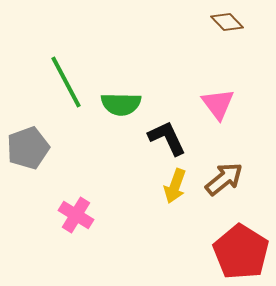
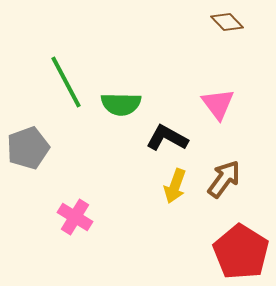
black L-shape: rotated 36 degrees counterclockwise
brown arrow: rotated 15 degrees counterclockwise
pink cross: moved 1 px left, 2 px down
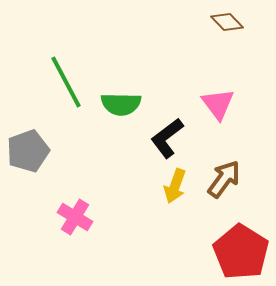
black L-shape: rotated 66 degrees counterclockwise
gray pentagon: moved 3 px down
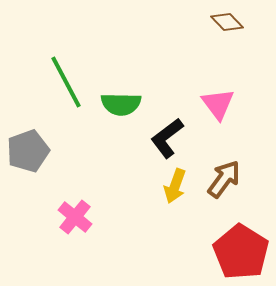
pink cross: rotated 8 degrees clockwise
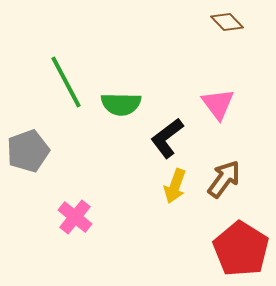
red pentagon: moved 3 px up
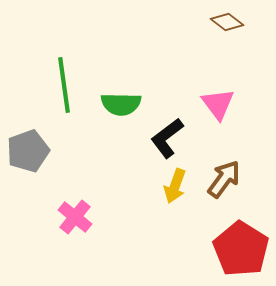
brown diamond: rotated 8 degrees counterclockwise
green line: moved 2 px left, 3 px down; rotated 20 degrees clockwise
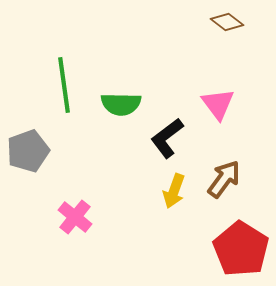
yellow arrow: moved 1 px left, 5 px down
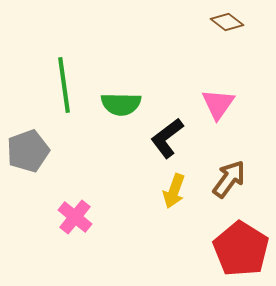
pink triangle: rotated 12 degrees clockwise
brown arrow: moved 5 px right
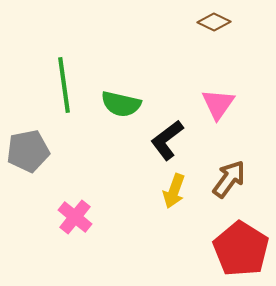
brown diamond: moved 13 px left; rotated 12 degrees counterclockwise
green semicircle: rotated 12 degrees clockwise
black L-shape: moved 2 px down
gray pentagon: rotated 9 degrees clockwise
